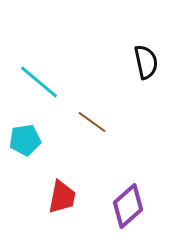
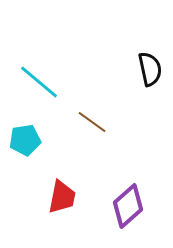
black semicircle: moved 4 px right, 7 px down
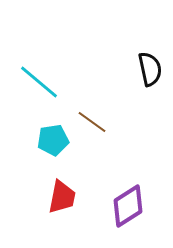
cyan pentagon: moved 28 px right
purple diamond: rotated 9 degrees clockwise
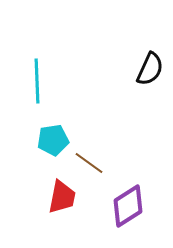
black semicircle: rotated 36 degrees clockwise
cyan line: moved 2 px left, 1 px up; rotated 48 degrees clockwise
brown line: moved 3 px left, 41 px down
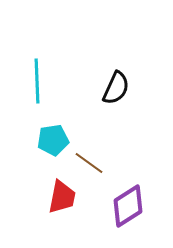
black semicircle: moved 34 px left, 19 px down
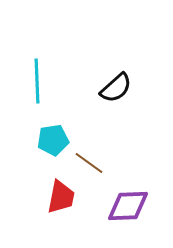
black semicircle: rotated 24 degrees clockwise
red trapezoid: moved 1 px left
purple diamond: rotated 30 degrees clockwise
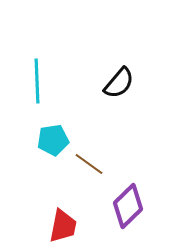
black semicircle: moved 3 px right, 5 px up; rotated 8 degrees counterclockwise
brown line: moved 1 px down
red trapezoid: moved 2 px right, 29 px down
purple diamond: rotated 42 degrees counterclockwise
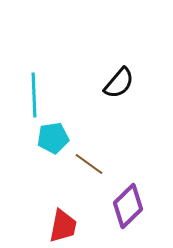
cyan line: moved 3 px left, 14 px down
cyan pentagon: moved 2 px up
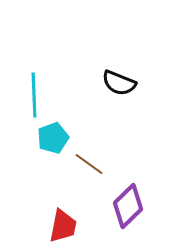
black semicircle: rotated 72 degrees clockwise
cyan pentagon: rotated 12 degrees counterclockwise
